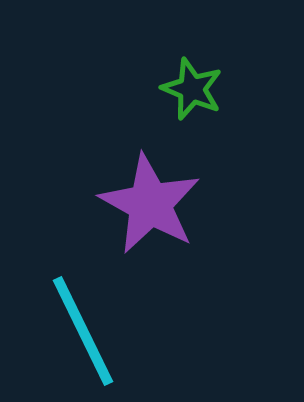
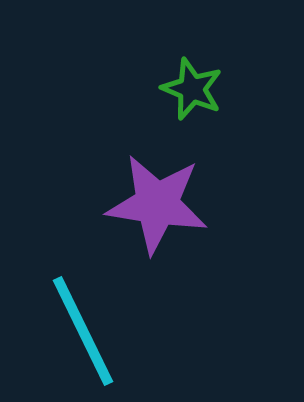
purple star: moved 7 px right; rotated 20 degrees counterclockwise
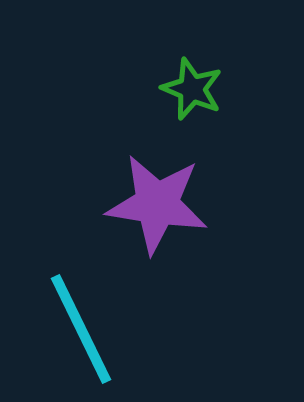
cyan line: moved 2 px left, 2 px up
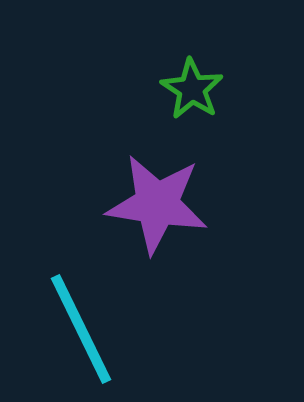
green star: rotated 10 degrees clockwise
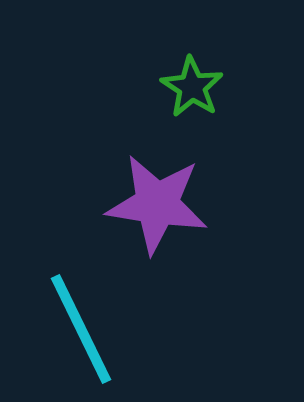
green star: moved 2 px up
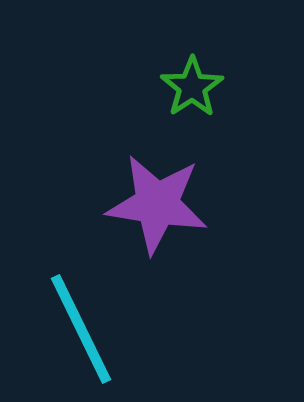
green star: rotated 6 degrees clockwise
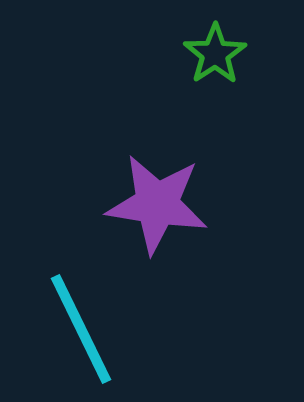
green star: moved 23 px right, 33 px up
